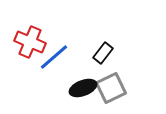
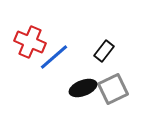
black rectangle: moved 1 px right, 2 px up
gray square: moved 2 px right, 1 px down
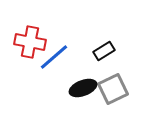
red cross: rotated 12 degrees counterclockwise
black rectangle: rotated 20 degrees clockwise
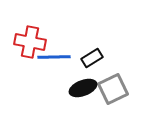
black rectangle: moved 12 px left, 7 px down
blue line: rotated 40 degrees clockwise
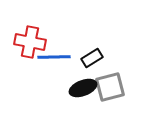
gray square: moved 3 px left, 2 px up; rotated 12 degrees clockwise
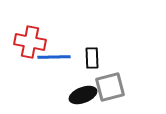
black rectangle: rotated 60 degrees counterclockwise
black ellipse: moved 7 px down
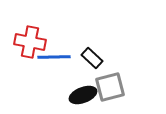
black rectangle: rotated 45 degrees counterclockwise
